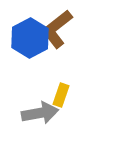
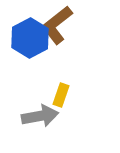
brown L-shape: moved 4 px up
gray arrow: moved 3 px down
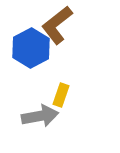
blue hexagon: moved 1 px right, 10 px down
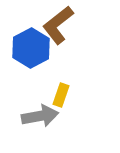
brown L-shape: moved 1 px right
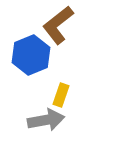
blue hexagon: moved 7 px down; rotated 6 degrees clockwise
gray arrow: moved 6 px right, 4 px down
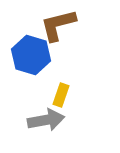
brown L-shape: rotated 24 degrees clockwise
blue hexagon: rotated 21 degrees counterclockwise
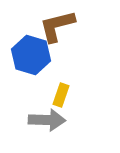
brown L-shape: moved 1 px left, 1 px down
gray arrow: moved 1 px right; rotated 12 degrees clockwise
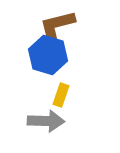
blue hexagon: moved 17 px right
gray arrow: moved 1 px left, 1 px down
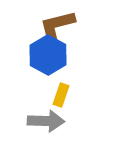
blue hexagon: rotated 12 degrees clockwise
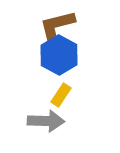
blue hexagon: moved 11 px right
yellow rectangle: rotated 15 degrees clockwise
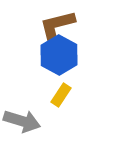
gray arrow: moved 24 px left; rotated 15 degrees clockwise
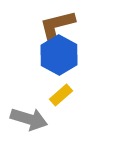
yellow rectangle: rotated 15 degrees clockwise
gray arrow: moved 7 px right, 2 px up
